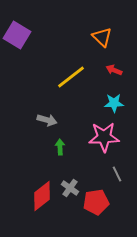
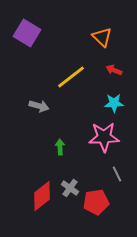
purple square: moved 10 px right, 2 px up
gray arrow: moved 8 px left, 14 px up
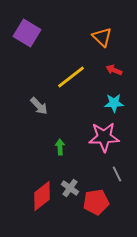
gray arrow: rotated 30 degrees clockwise
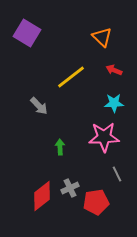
gray cross: rotated 30 degrees clockwise
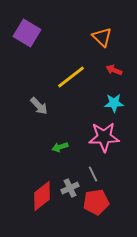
green arrow: rotated 105 degrees counterclockwise
gray line: moved 24 px left
